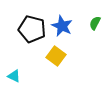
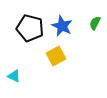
black pentagon: moved 2 px left, 1 px up
yellow square: rotated 24 degrees clockwise
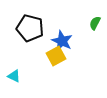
blue star: moved 15 px down
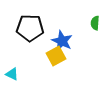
green semicircle: rotated 24 degrees counterclockwise
black pentagon: rotated 12 degrees counterclockwise
cyan triangle: moved 2 px left, 2 px up
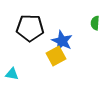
cyan triangle: rotated 16 degrees counterclockwise
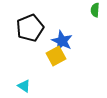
green semicircle: moved 13 px up
black pentagon: rotated 24 degrees counterclockwise
cyan triangle: moved 12 px right, 12 px down; rotated 24 degrees clockwise
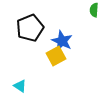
green semicircle: moved 1 px left
cyan triangle: moved 4 px left
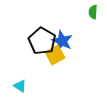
green semicircle: moved 1 px left, 2 px down
black pentagon: moved 12 px right, 13 px down; rotated 20 degrees counterclockwise
yellow square: moved 1 px left, 1 px up
